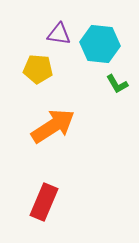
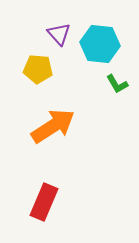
purple triangle: rotated 40 degrees clockwise
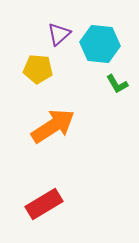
purple triangle: rotated 30 degrees clockwise
red rectangle: moved 2 px down; rotated 36 degrees clockwise
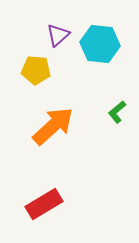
purple triangle: moved 1 px left, 1 px down
yellow pentagon: moved 2 px left, 1 px down
green L-shape: moved 28 px down; rotated 80 degrees clockwise
orange arrow: rotated 9 degrees counterclockwise
